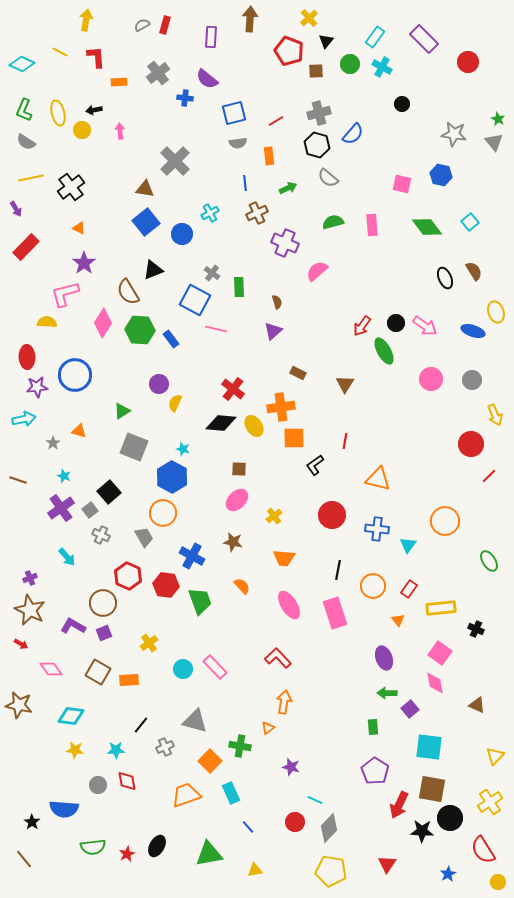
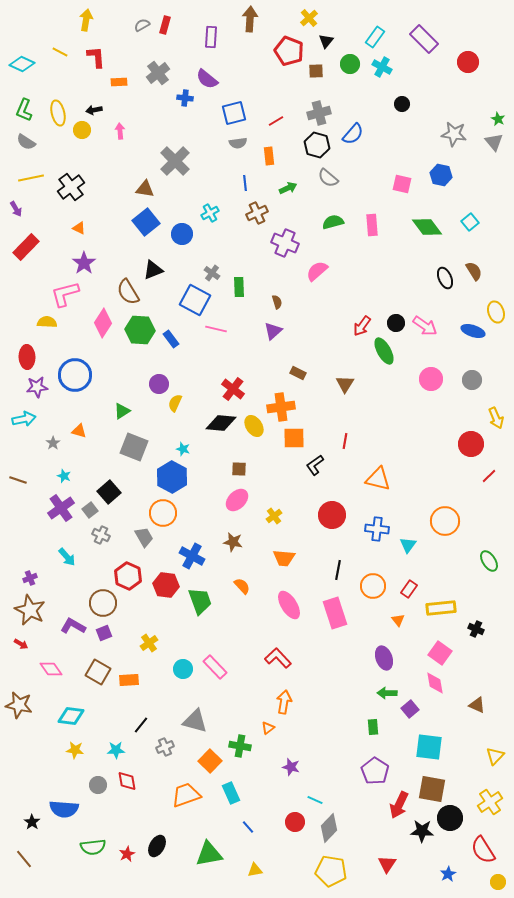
yellow arrow at (495, 415): moved 1 px right, 3 px down
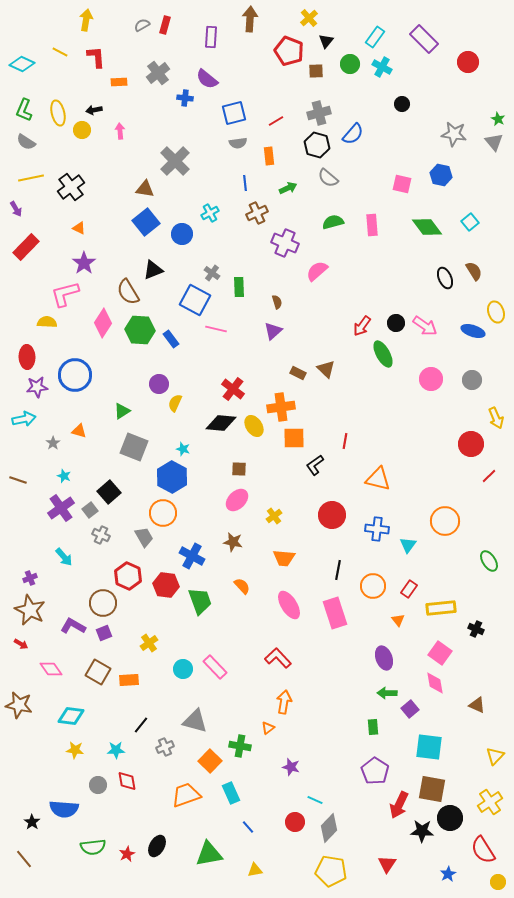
green ellipse at (384, 351): moved 1 px left, 3 px down
brown triangle at (345, 384): moved 19 px left, 15 px up; rotated 18 degrees counterclockwise
cyan arrow at (67, 557): moved 3 px left
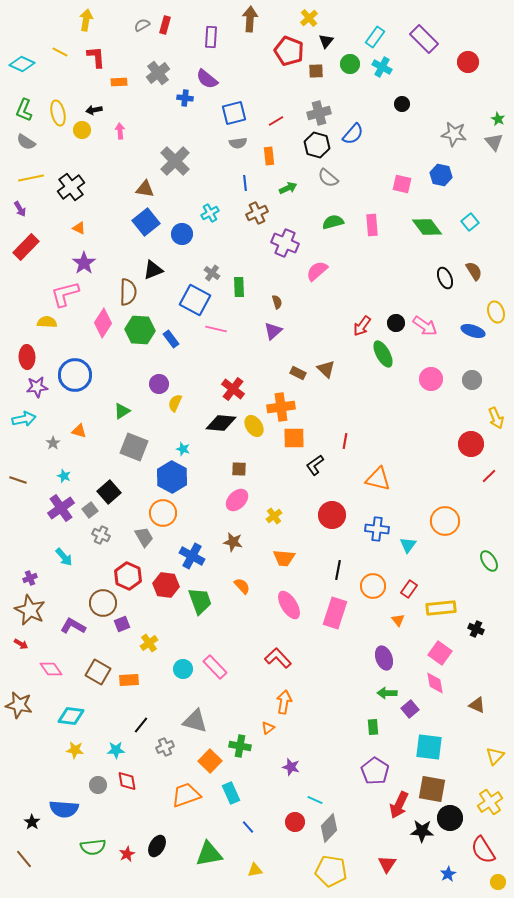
purple arrow at (16, 209): moved 4 px right
brown semicircle at (128, 292): rotated 148 degrees counterclockwise
pink rectangle at (335, 613): rotated 36 degrees clockwise
purple square at (104, 633): moved 18 px right, 9 px up
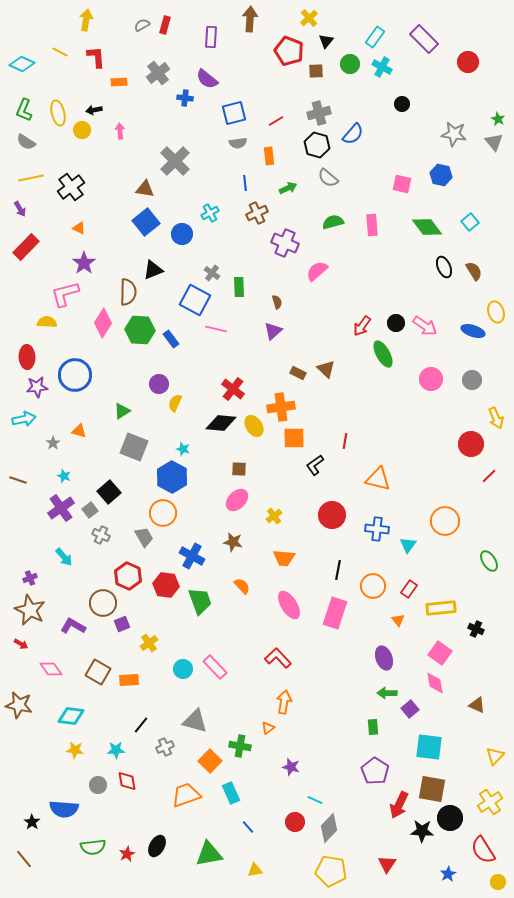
black ellipse at (445, 278): moved 1 px left, 11 px up
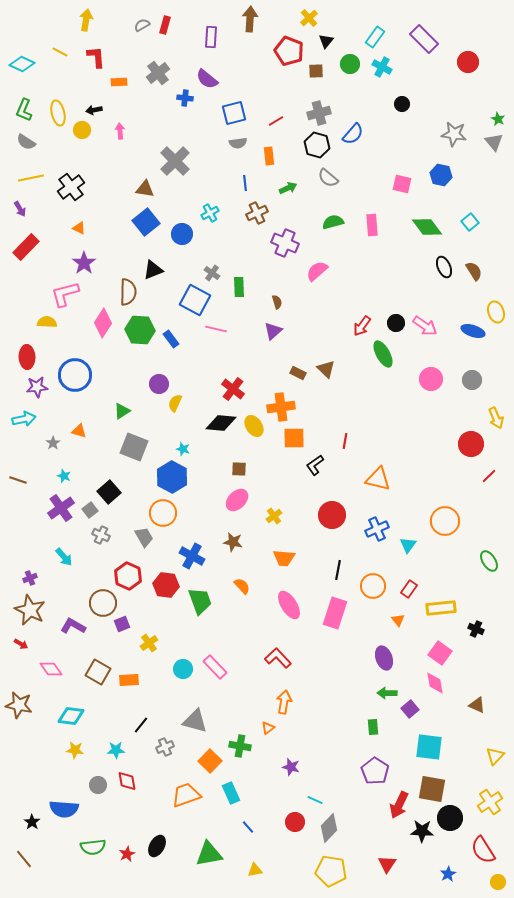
blue cross at (377, 529): rotated 30 degrees counterclockwise
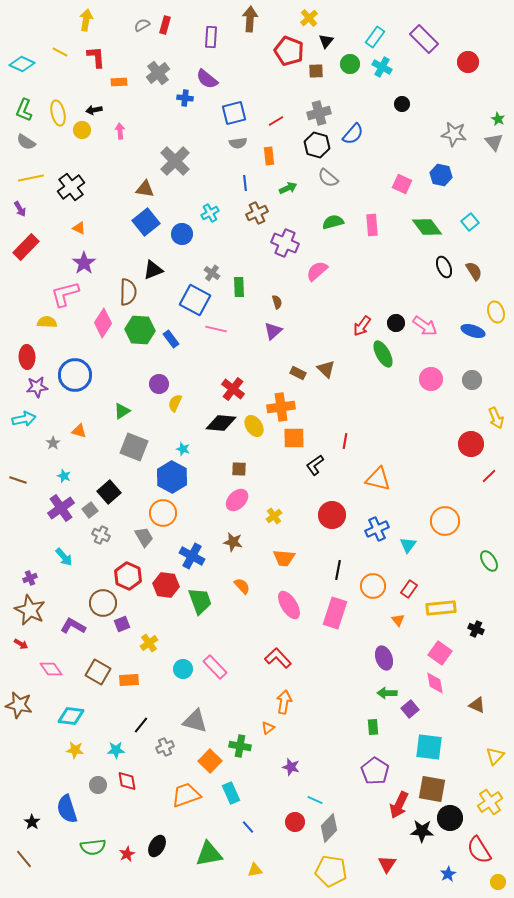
pink square at (402, 184): rotated 12 degrees clockwise
blue semicircle at (64, 809): moved 3 px right; rotated 68 degrees clockwise
red semicircle at (483, 850): moved 4 px left
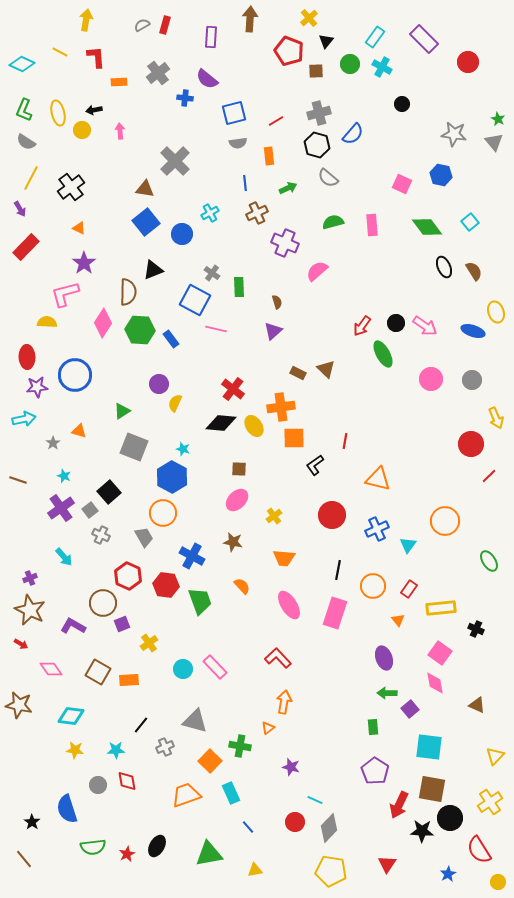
yellow line at (31, 178): rotated 50 degrees counterclockwise
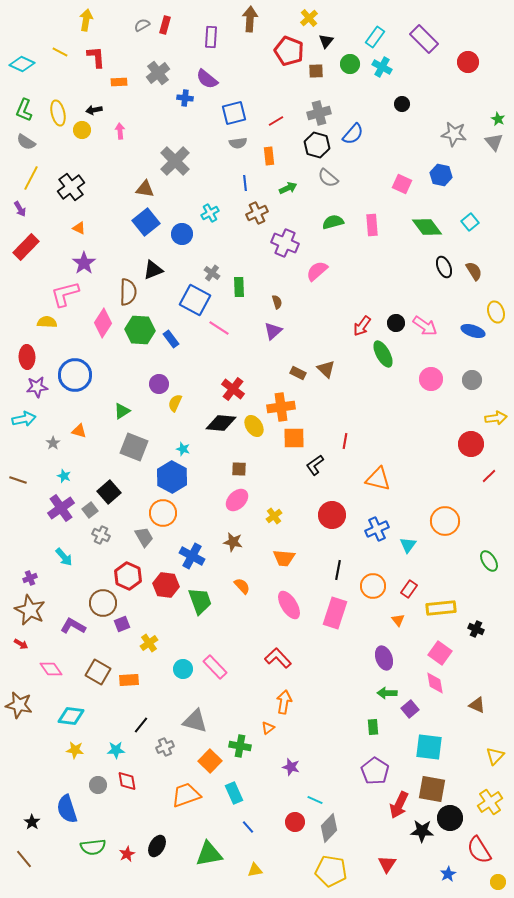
pink line at (216, 329): moved 3 px right, 1 px up; rotated 20 degrees clockwise
yellow arrow at (496, 418): rotated 75 degrees counterclockwise
cyan rectangle at (231, 793): moved 3 px right
